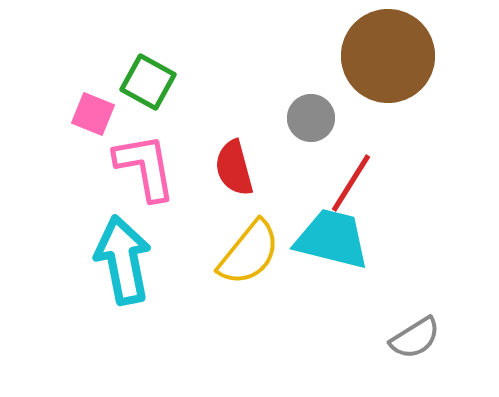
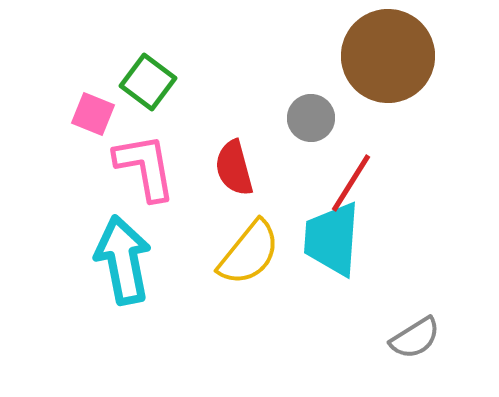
green square: rotated 8 degrees clockwise
cyan trapezoid: rotated 100 degrees counterclockwise
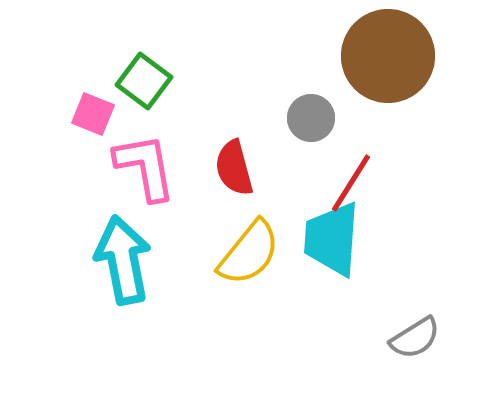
green square: moved 4 px left, 1 px up
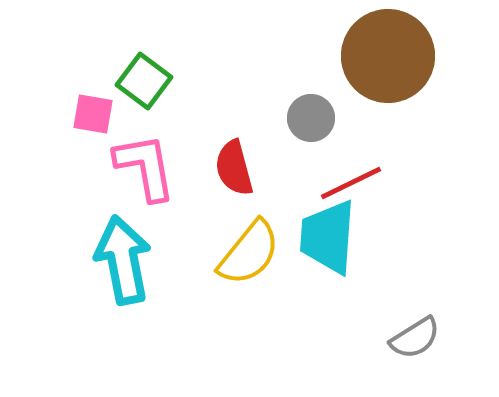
pink square: rotated 12 degrees counterclockwise
red line: rotated 32 degrees clockwise
cyan trapezoid: moved 4 px left, 2 px up
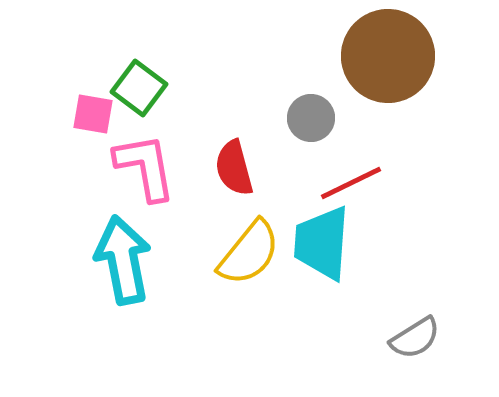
green square: moved 5 px left, 7 px down
cyan trapezoid: moved 6 px left, 6 px down
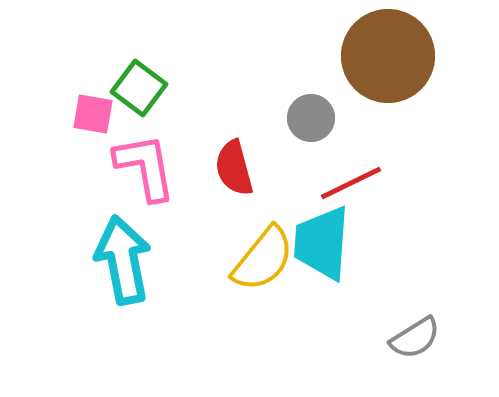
yellow semicircle: moved 14 px right, 6 px down
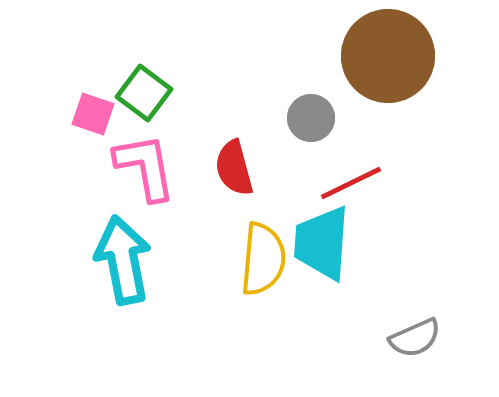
green square: moved 5 px right, 5 px down
pink square: rotated 9 degrees clockwise
yellow semicircle: rotated 34 degrees counterclockwise
gray semicircle: rotated 8 degrees clockwise
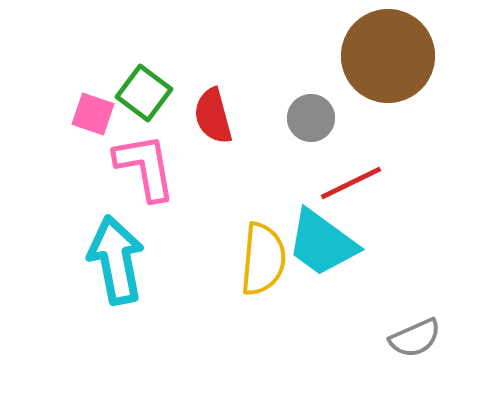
red semicircle: moved 21 px left, 52 px up
cyan trapezoid: rotated 58 degrees counterclockwise
cyan arrow: moved 7 px left
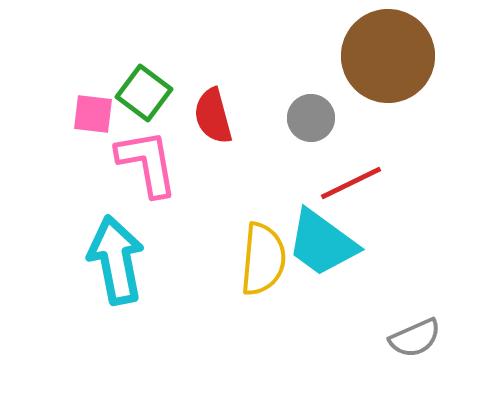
pink square: rotated 12 degrees counterclockwise
pink L-shape: moved 2 px right, 4 px up
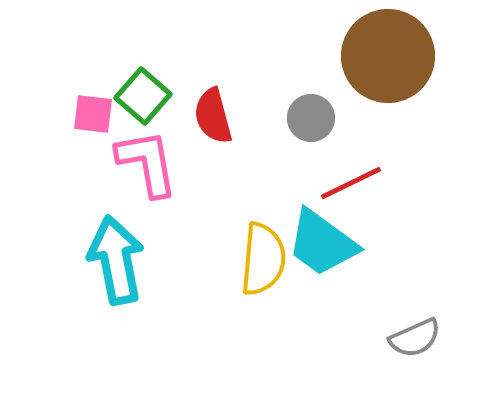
green square: moved 1 px left, 3 px down; rotated 4 degrees clockwise
